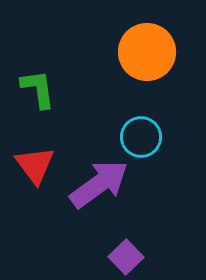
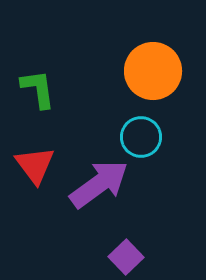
orange circle: moved 6 px right, 19 px down
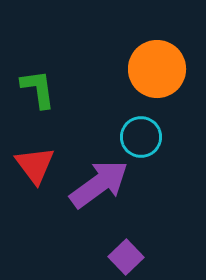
orange circle: moved 4 px right, 2 px up
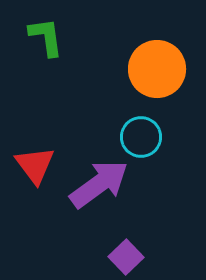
green L-shape: moved 8 px right, 52 px up
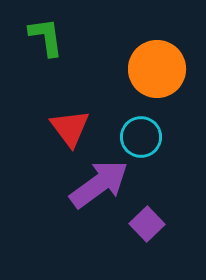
red triangle: moved 35 px right, 37 px up
purple square: moved 21 px right, 33 px up
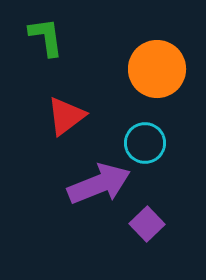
red triangle: moved 4 px left, 12 px up; rotated 30 degrees clockwise
cyan circle: moved 4 px right, 6 px down
purple arrow: rotated 14 degrees clockwise
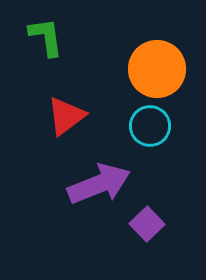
cyan circle: moved 5 px right, 17 px up
